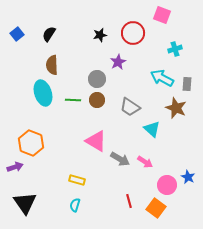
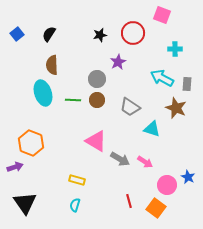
cyan cross: rotated 16 degrees clockwise
cyan triangle: rotated 24 degrees counterclockwise
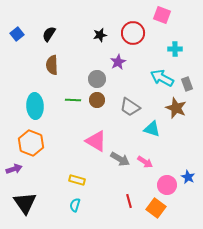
gray rectangle: rotated 24 degrees counterclockwise
cyan ellipse: moved 8 px left, 13 px down; rotated 15 degrees clockwise
purple arrow: moved 1 px left, 2 px down
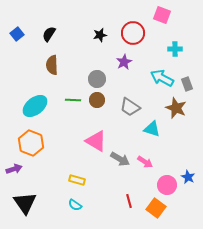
purple star: moved 6 px right
cyan ellipse: rotated 55 degrees clockwise
cyan semicircle: rotated 72 degrees counterclockwise
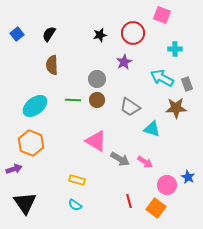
brown star: rotated 25 degrees counterclockwise
